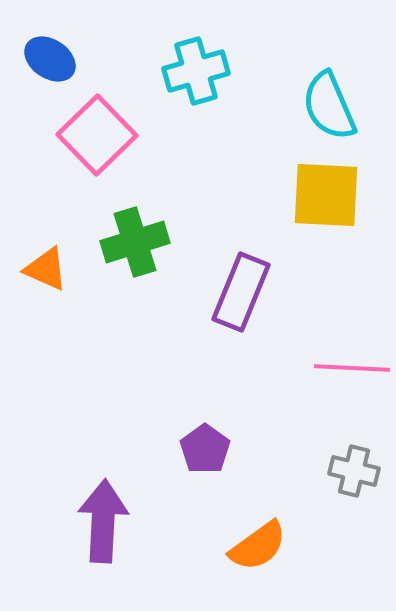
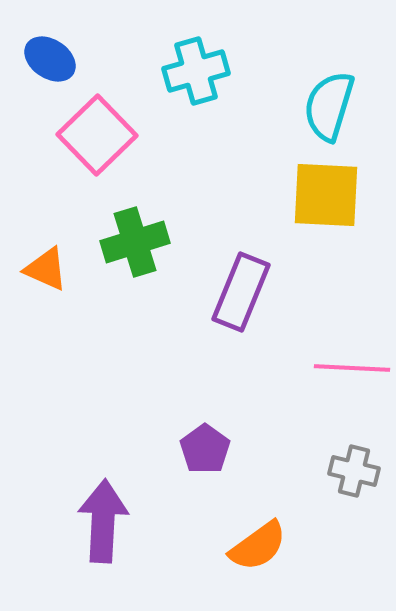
cyan semicircle: rotated 40 degrees clockwise
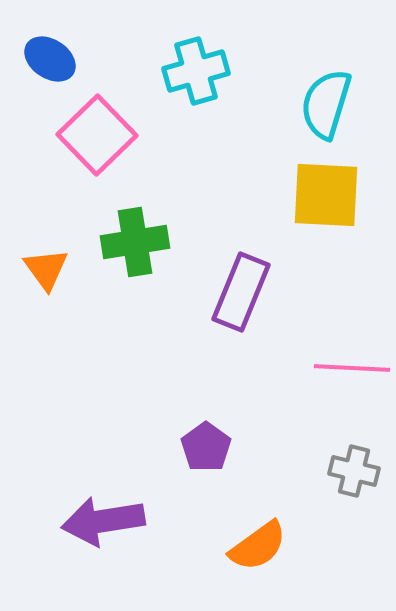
cyan semicircle: moved 3 px left, 2 px up
green cross: rotated 8 degrees clockwise
orange triangle: rotated 30 degrees clockwise
purple pentagon: moved 1 px right, 2 px up
purple arrow: rotated 102 degrees counterclockwise
